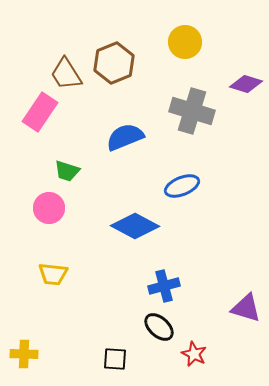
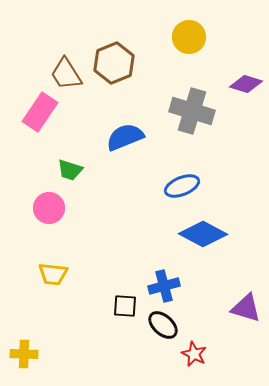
yellow circle: moved 4 px right, 5 px up
green trapezoid: moved 3 px right, 1 px up
blue diamond: moved 68 px right, 8 px down
black ellipse: moved 4 px right, 2 px up
black square: moved 10 px right, 53 px up
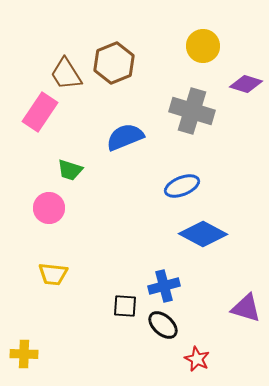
yellow circle: moved 14 px right, 9 px down
red star: moved 3 px right, 5 px down
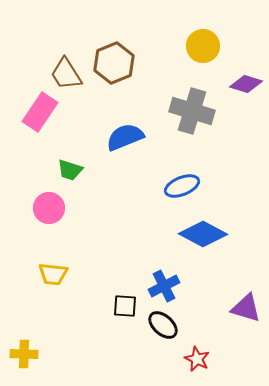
blue cross: rotated 12 degrees counterclockwise
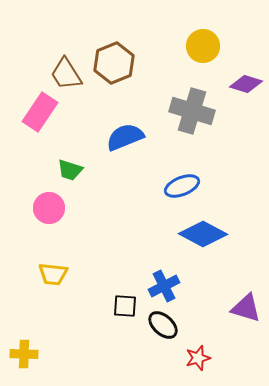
red star: moved 1 px right, 1 px up; rotated 30 degrees clockwise
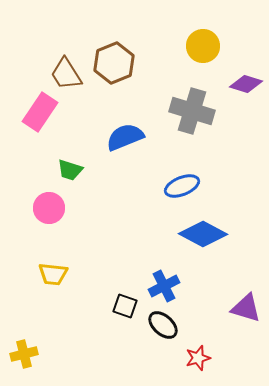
black square: rotated 15 degrees clockwise
yellow cross: rotated 16 degrees counterclockwise
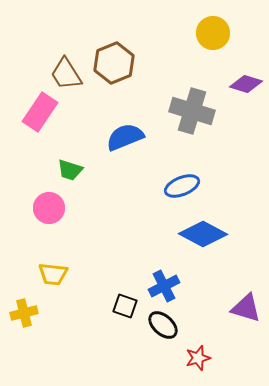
yellow circle: moved 10 px right, 13 px up
yellow cross: moved 41 px up
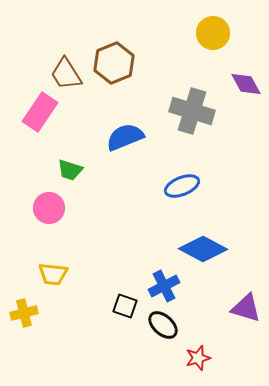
purple diamond: rotated 44 degrees clockwise
blue diamond: moved 15 px down
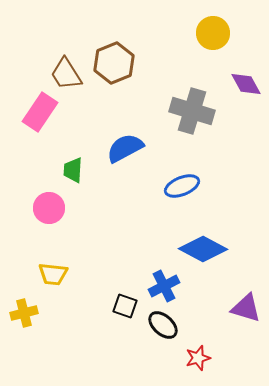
blue semicircle: moved 11 px down; rotated 6 degrees counterclockwise
green trapezoid: moved 3 px right; rotated 76 degrees clockwise
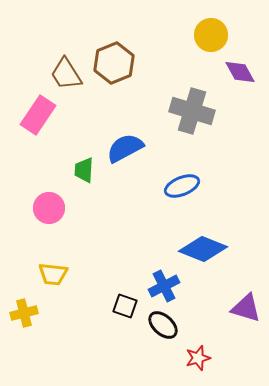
yellow circle: moved 2 px left, 2 px down
purple diamond: moved 6 px left, 12 px up
pink rectangle: moved 2 px left, 3 px down
green trapezoid: moved 11 px right
blue diamond: rotated 6 degrees counterclockwise
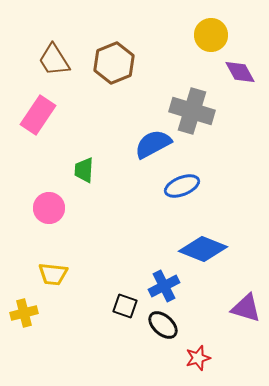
brown trapezoid: moved 12 px left, 14 px up
blue semicircle: moved 28 px right, 4 px up
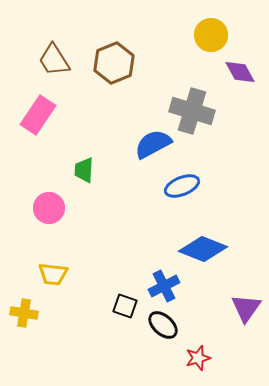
purple triangle: rotated 48 degrees clockwise
yellow cross: rotated 24 degrees clockwise
